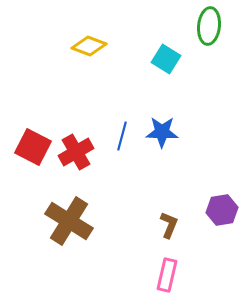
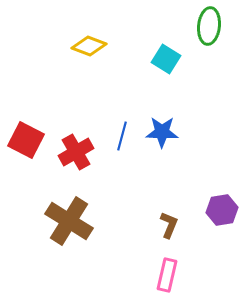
red square: moved 7 px left, 7 px up
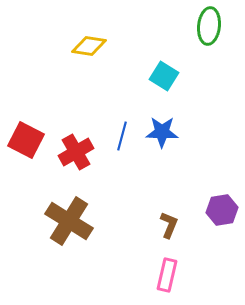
yellow diamond: rotated 12 degrees counterclockwise
cyan square: moved 2 px left, 17 px down
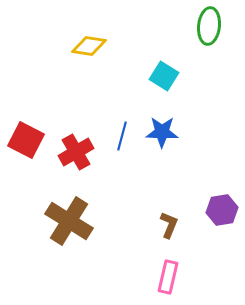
pink rectangle: moved 1 px right, 2 px down
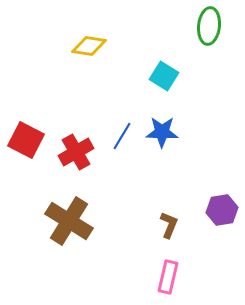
blue line: rotated 16 degrees clockwise
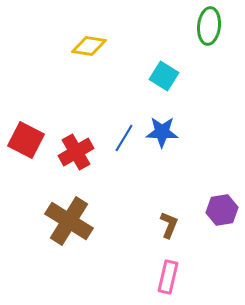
blue line: moved 2 px right, 2 px down
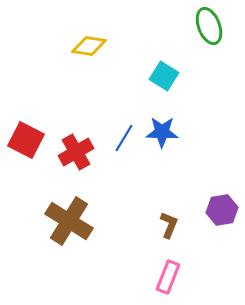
green ellipse: rotated 27 degrees counterclockwise
pink rectangle: rotated 8 degrees clockwise
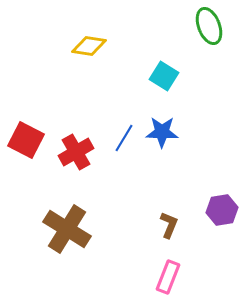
brown cross: moved 2 px left, 8 px down
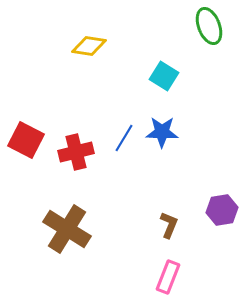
red cross: rotated 16 degrees clockwise
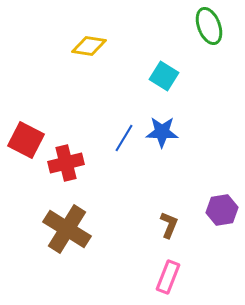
red cross: moved 10 px left, 11 px down
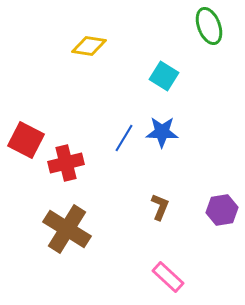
brown L-shape: moved 9 px left, 18 px up
pink rectangle: rotated 68 degrees counterclockwise
